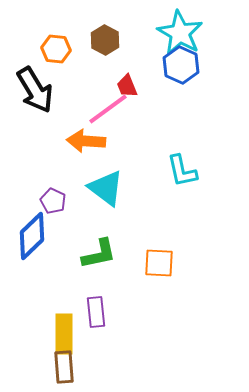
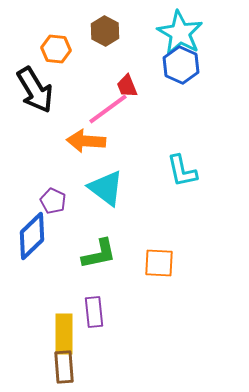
brown hexagon: moved 9 px up
purple rectangle: moved 2 px left
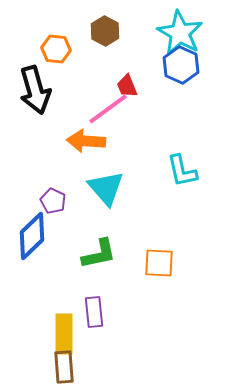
black arrow: rotated 15 degrees clockwise
cyan triangle: rotated 12 degrees clockwise
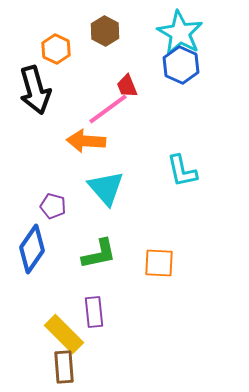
orange hexagon: rotated 20 degrees clockwise
purple pentagon: moved 5 px down; rotated 10 degrees counterclockwise
blue diamond: moved 13 px down; rotated 12 degrees counterclockwise
yellow rectangle: rotated 45 degrees counterclockwise
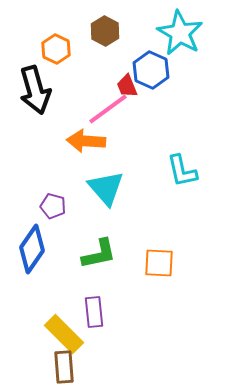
blue hexagon: moved 30 px left, 5 px down
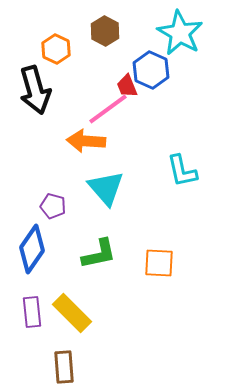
purple rectangle: moved 62 px left
yellow rectangle: moved 8 px right, 21 px up
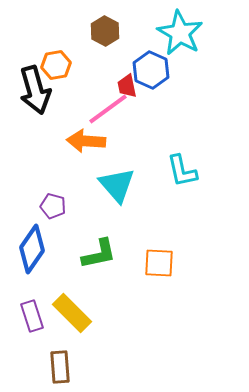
orange hexagon: moved 16 px down; rotated 24 degrees clockwise
red trapezoid: rotated 10 degrees clockwise
cyan triangle: moved 11 px right, 3 px up
purple rectangle: moved 4 px down; rotated 12 degrees counterclockwise
brown rectangle: moved 4 px left
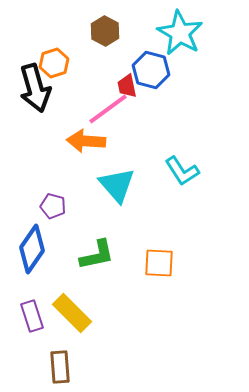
orange hexagon: moved 2 px left, 2 px up; rotated 8 degrees counterclockwise
blue hexagon: rotated 9 degrees counterclockwise
black arrow: moved 2 px up
cyan L-shape: rotated 21 degrees counterclockwise
green L-shape: moved 2 px left, 1 px down
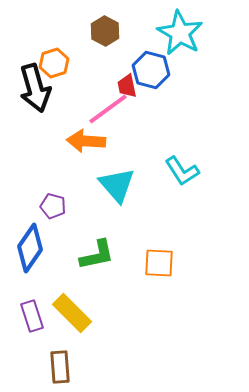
blue diamond: moved 2 px left, 1 px up
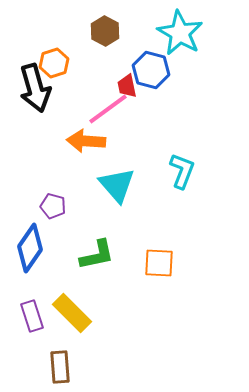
cyan L-shape: rotated 126 degrees counterclockwise
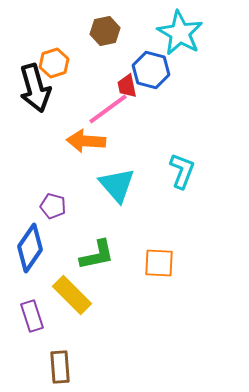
brown hexagon: rotated 20 degrees clockwise
yellow rectangle: moved 18 px up
